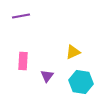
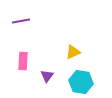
purple line: moved 5 px down
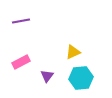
pink rectangle: moved 2 px left, 1 px down; rotated 60 degrees clockwise
cyan hexagon: moved 4 px up; rotated 15 degrees counterclockwise
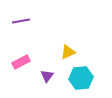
yellow triangle: moved 5 px left
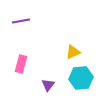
yellow triangle: moved 5 px right
pink rectangle: moved 2 px down; rotated 48 degrees counterclockwise
purple triangle: moved 1 px right, 9 px down
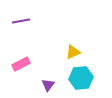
pink rectangle: rotated 48 degrees clockwise
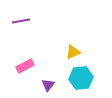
pink rectangle: moved 4 px right, 2 px down
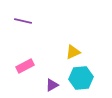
purple line: moved 2 px right; rotated 24 degrees clockwise
purple triangle: moved 4 px right; rotated 24 degrees clockwise
